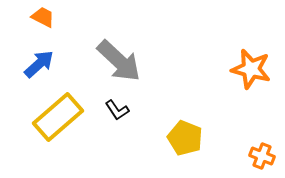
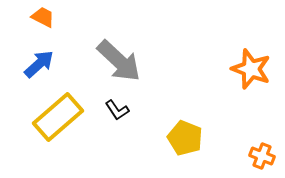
orange star: rotated 6 degrees clockwise
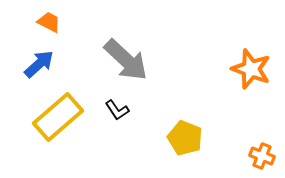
orange trapezoid: moved 6 px right, 5 px down
gray arrow: moved 7 px right, 1 px up
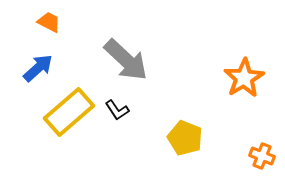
blue arrow: moved 1 px left, 4 px down
orange star: moved 7 px left, 9 px down; rotated 21 degrees clockwise
yellow rectangle: moved 11 px right, 5 px up
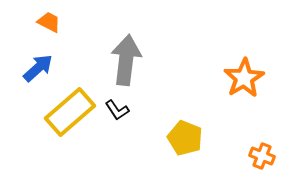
gray arrow: rotated 126 degrees counterclockwise
yellow rectangle: moved 1 px right
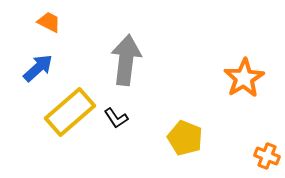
black L-shape: moved 1 px left, 8 px down
orange cross: moved 5 px right
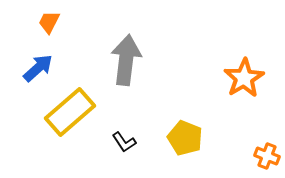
orange trapezoid: rotated 90 degrees counterclockwise
black L-shape: moved 8 px right, 24 px down
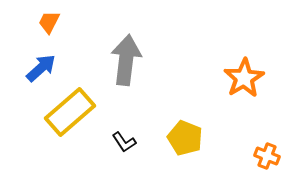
blue arrow: moved 3 px right
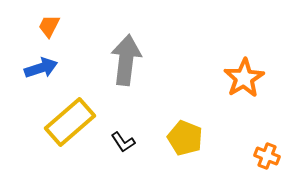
orange trapezoid: moved 4 px down
blue arrow: rotated 24 degrees clockwise
yellow rectangle: moved 10 px down
black L-shape: moved 1 px left
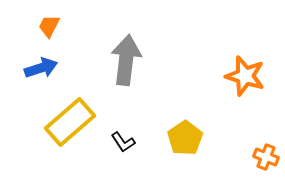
orange star: moved 1 px right, 2 px up; rotated 24 degrees counterclockwise
yellow pentagon: rotated 16 degrees clockwise
orange cross: moved 1 px left, 1 px down
